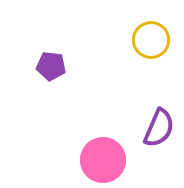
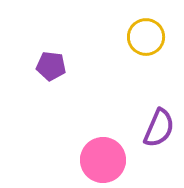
yellow circle: moved 5 px left, 3 px up
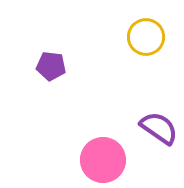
purple semicircle: rotated 78 degrees counterclockwise
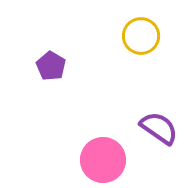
yellow circle: moved 5 px left, 1 px up
purple pentagon: rotated 24 degrees clockwise
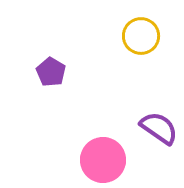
purple pentagon: moved 6 px down
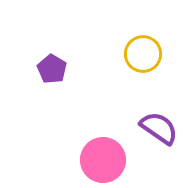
yellow circle: moved 2 px right, 18 px down
purple pentagon: moved 1 px right, 3 px up
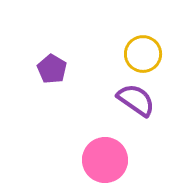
purple semicircle: moved 23 px left, 28 px up
pink circle: moved 2 px right
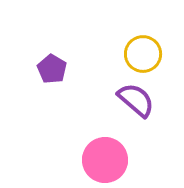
purple semicircle: rotated 6 degrees clockwise
